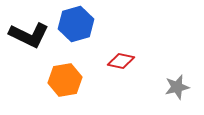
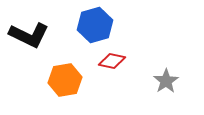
blue hexagon: moved 19 px right, 1 px down
red diamond: moved 9 px left
gray star: moved 11 px left, 6 px up; rotated 20 degrees counterclockwise
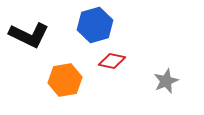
gray star: rotated 10 degrees clockwise
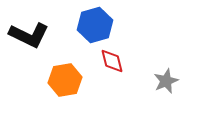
red diamond: rotated 64 degrees clockwise
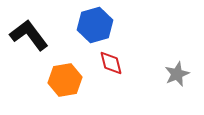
black L-shape: rotated 153 degrees counterclockwise
red diamond: moved 1 px left, 2 px down
gray star: moved 11 px right, 7 px up
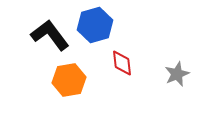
black L-shape: moved 21 px right
red diamond: moved 11 px right; rotated 8 degrees clockwise
orange hexagon: moved 4 px right
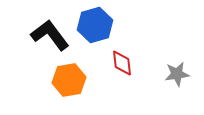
gray star: rotated 15 degrees clockwise
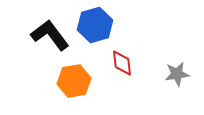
orange hexagon: moved 5 px right, 1 px down
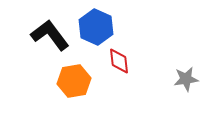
blue hexagon: moved 1 px right, 2 px down; rotated 20 degrees counterclockwise
red diamond: moved 3 px left, 2 px up
gray star: moved 9 px right, 5 px down
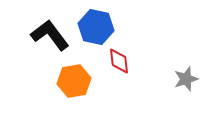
blue hexagon: rotated 12 degrees counterclockwise
gray star: rotated 10 degrees counterclockwise
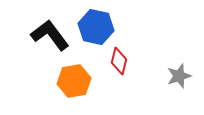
red diamond: rotated 20 degrees clockwise
gray star: moved 7 px left, 3 px up
